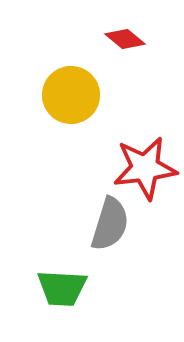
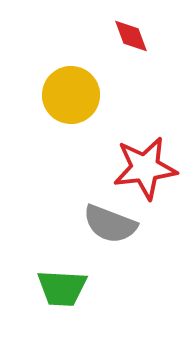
red diamond: moved 6 px right, 3 px up; rotated 30 degrees clockwise
gray semicircle: rotated 94 degrees clockwise
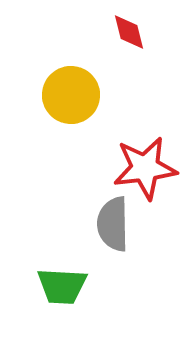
red diamond: moved 2 px left, 4 px up; rotated 6 degrees clockwise
gray semicircle: moved 3 px right; rotated 68 degrees clockwise
green trapezoid: moved 2 px up
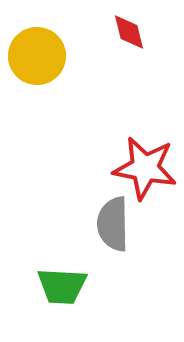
yellow circle: moved 34 px left, 39 px up
red star: rotated 18 degrees clockwise
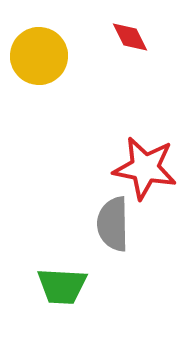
red diamond: moved 1 px right, 5 px down; rotated 12 degrees counterclockwise
yellow circle: moved 2 px right
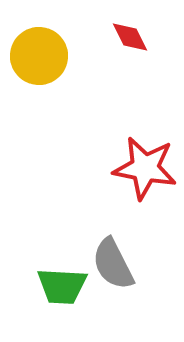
gray semicircle: moved 40 px down; rotated 26 degrees counterclockwise
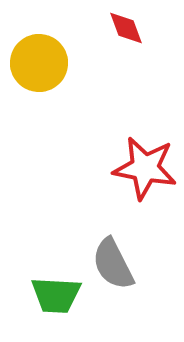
red diamond: moved 4 px left, 9 px up; rotated 6 degrees clockwise
yellow circle: moved 7 px down
green trapezoid: moved 6 px left, 9 px down
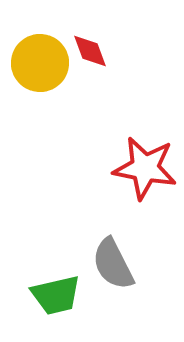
red diamond: moved 36 px left, 23 px down
yellow circle: moved 1 px right
green trapezoid: rotated 16 degrees counterclockwise
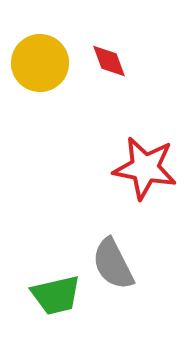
red diamond: moved 19 px right, 10 px down
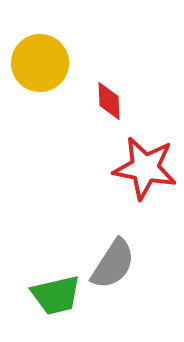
red diamond: moved 40 px down; rotated 18 degrees clockwise
gray semicircle: rotated 120 degrees counterclockwise
